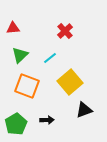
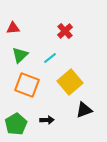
orange square: moved 1 px up
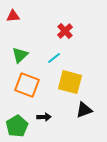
red triangle: moved 12 px up
cyan line: moved 4 px right
yellow square: rotated 35 degrees counterclockwise
black arrow: moved 3 px left, 3 px up
green pentagon: moved 1 px right, 2 px down
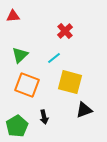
black arrow: rotated 80 degrees clockwise
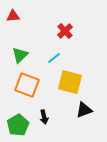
green pentagon: moved 1 px right, 1 px up
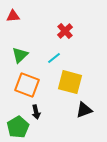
black arrow: moved 8 px left, 5 px up
green pentagon: moved 2 px down
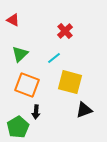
red triangle: moved 4 px down; rotated 32 degrees clockwise
green triangle: moved 1 px up
black arrow: rotated 16 degrees clockwise
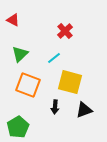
orange square: moved 1 px right
black arrow: moved 19 px right, 5 px up
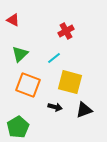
red cross: moved 1 px right; rotated 14 degrees clockwise
black arrow: rotated 80 degrees counterclockwise
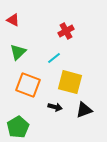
green triangle: moved 2 px left, 2 px up
